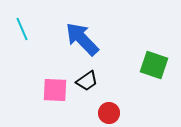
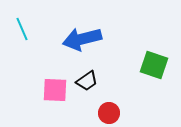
blue arrow: rotated 60 degrees counterclockwise
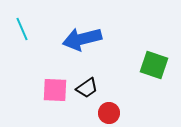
black trapezoid: moved 7 px down
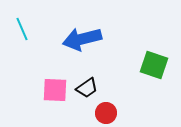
red circle: moved 3 px left
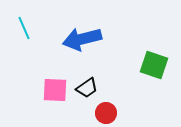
cyan line: moved 2 px right, 1 px up
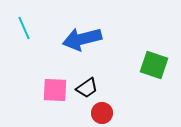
red circle: moved 4 px left
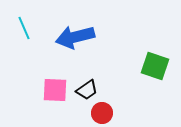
blue arrow: moved 7 px left, 2 px up
green square: moved 1 px right, 1 px down
black trapezoid: moved 2 px down
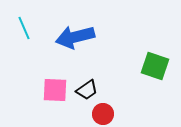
red circle: moved 1 px right, 1 px down
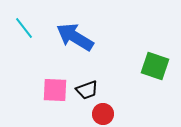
cyan line: rotated 15 degrees counterclockwise
blue arrow: rotated 45 degrees clockwise
black trapezoid: rotated 15 degrees clockwise
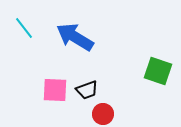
green square: moved 3 px right, 5 px down
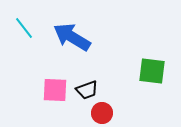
blue arrow: moved 3 px left
green square: moved 6 px left; rotated 12 degrees counterclockwise
red circle: moved 1 px left, 1 px up
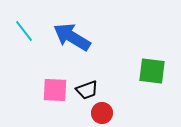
cyan line: moved 3 px down
